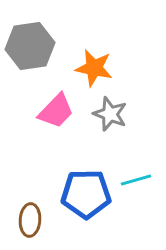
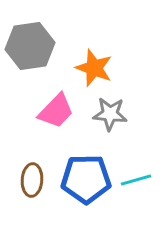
orange star: rotated 9 degrees clockwise
gray star: rotated 16 degrees counterclockwise
blue pentagon: moved 15 px up
brown ellipse: moved 2 px right, 40 px up
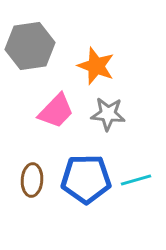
orange star: moved 2 px right, 2 px up
gray star: moved 2 px left
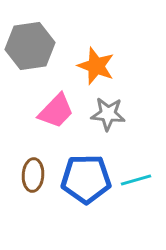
brown ellipse: moved 1 px right, 5 px up
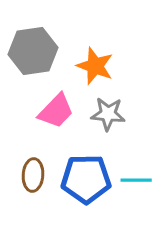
gray hexagon: moved 3 px right, 5 px down
orange star: moved 1 px left
cyan line: rotated 16 degrees clockwise
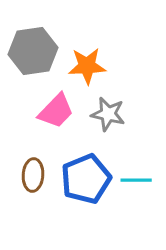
orange star: moved 8 px left; rotated 24 degrees counterclockwise
gray star: rotated 8 degrees clockwise
blue pentagon: rotated 21 degrees counterclockwise
